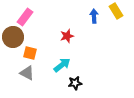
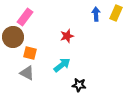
yellow rectangle: moved 2 px down; rotated 56 degrees clockwise
blue arrow: moved 2 px right, 2 px up
black star: moved 4 px right, 2 px down; rotated 16 degrees clockwise
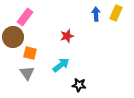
cyan arrow: moved 1 px left
gray triangle: rotated 28 degrees clockwise
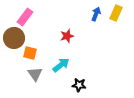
blue arrow: rotated 24 degrees clockwise
brown circle: moved 1 px right, 1 px down
gray triangle: moved 8 px right, 1 px down
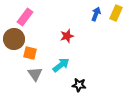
brown circle: moved 1 px down
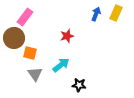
brown circle: moved 1 px up
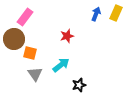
brown circle: moved 1 px down
black star: rotated 24 degrees counterclockwise
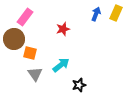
red star: moved 4 px left, 7 px up
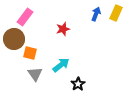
black star: moved 1 px left, 1 px up; rotated 16 degrees counterclockwise
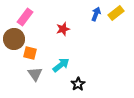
yellow rectangle: rotated 28 degrees clockwise
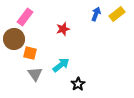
yellow rectangle: moved 1 px right, 1 px down
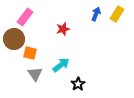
yellow rectangle: rotated 21 degrees counterclockwise
